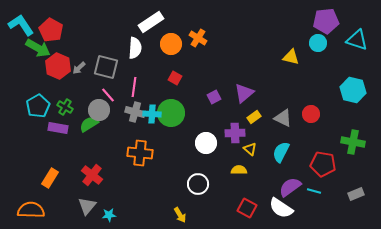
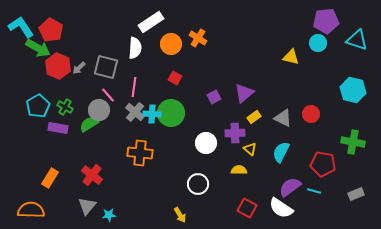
cyan L-shape at (21, 25): moved 2 px down
gray cross at (135, 112): rotated 24 degrees clockwise
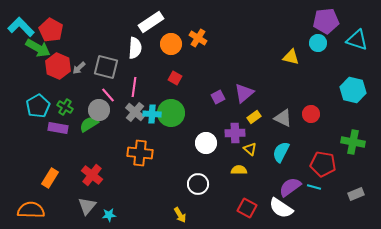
cyan L-shape at (21, 27): rotated 12 degrees counterclockwise
purple square at (214, 97): moved 4 px right
cyan line at (314, 191): moved 4 px up
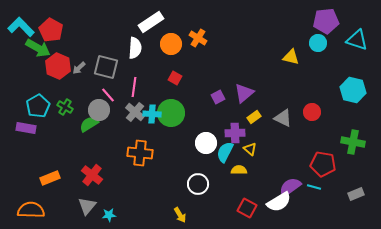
red circle at (311, 114): moved 1 px right, 2 px up
purple rectangle at (58, 128): moved 32 px left
cyan semicircle at (281, 152): moved 56 px left
orange rectangle at (50, 178): rotated 36 degrees clockwise
white semicircle at (281, 208): moved 2 px left, 6 px up; rotated 65 degrees counterclockwise
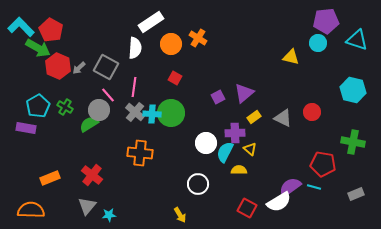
gray square at (106, 67): rotated 15 degrees clockwise
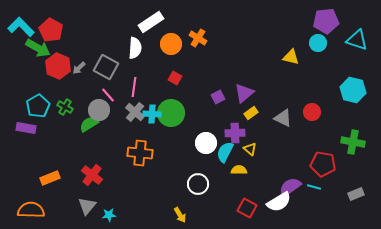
yellow rectangle at (254, 117): moved 3 px left, 4 px up
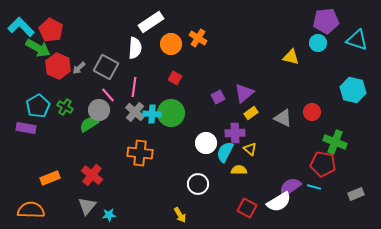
green cross at (353, 142): moved 18 px left; rotated 10 degrees clockwise
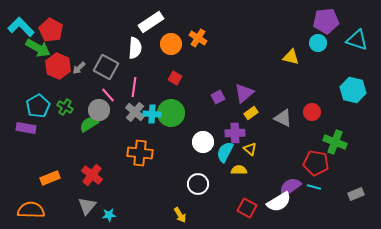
white circle at (206, 143): moved 3 px left, 1 px up
red pentagon at (323, 164): moved 7 px left, 1 px up
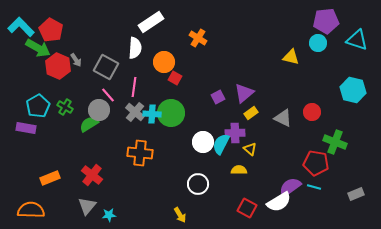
orange circle at (171, 44): moved 7 px left, 18 px down
gray arrow at (79, 68): moved 3 px left, 8 px up; rotated 80 degrees counterclockwise
cyan semicircle at (225, 152): moved 4 px left, 8 px up
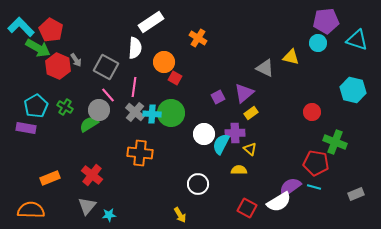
cyan pentagon at (38, 106): moved 2 px left
gray triangle at (283, 118): moved 18 px left, 50 px up
white circle at (203, 142): moved 1 px right, 8 px up
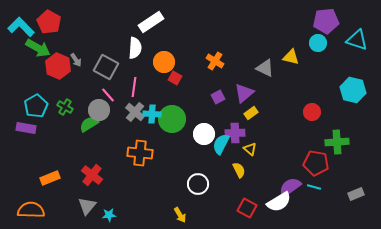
red pentagon at (51, 30): moved 2 px left, 8 px up
orange cross at (198, 38): moved 17 px right, 23 px down
green circle at (171, 113): moved 1 px right, 6 px down
green cross at (335, 142): moved 2 px right; rotated 25 degrees counterclockwise
yellow semicircle at (239, 170): rotated 63 degrees clockwise
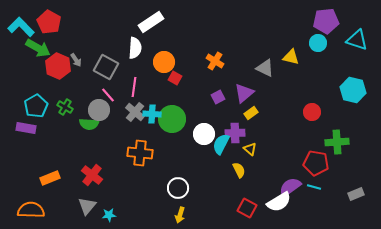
green semicircle at (89, 124): rotated 144 degrees counterclockwise
white circle at (198, 184): moved 20 px left, 4 px down
yellow arrow at (180, 215): rotated 49 degrees clockwise
